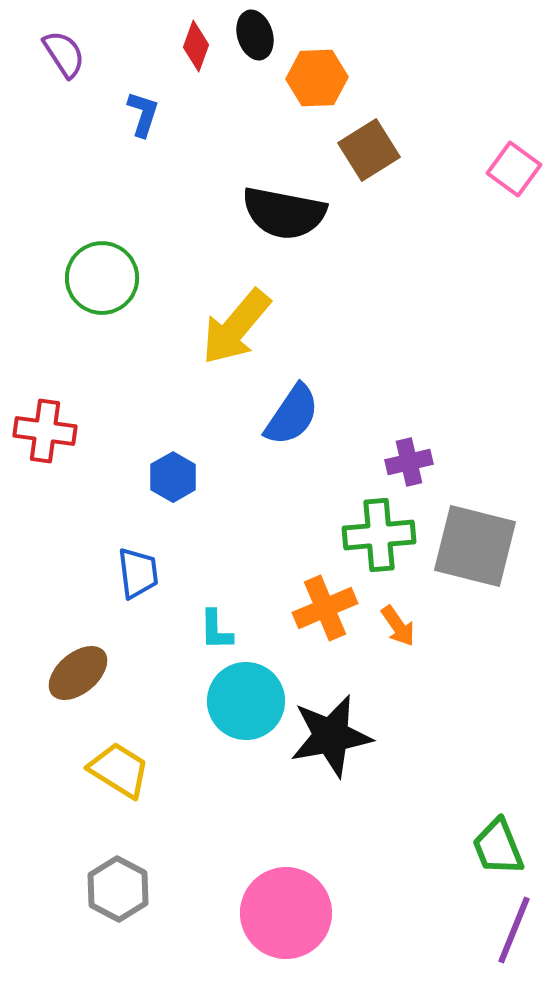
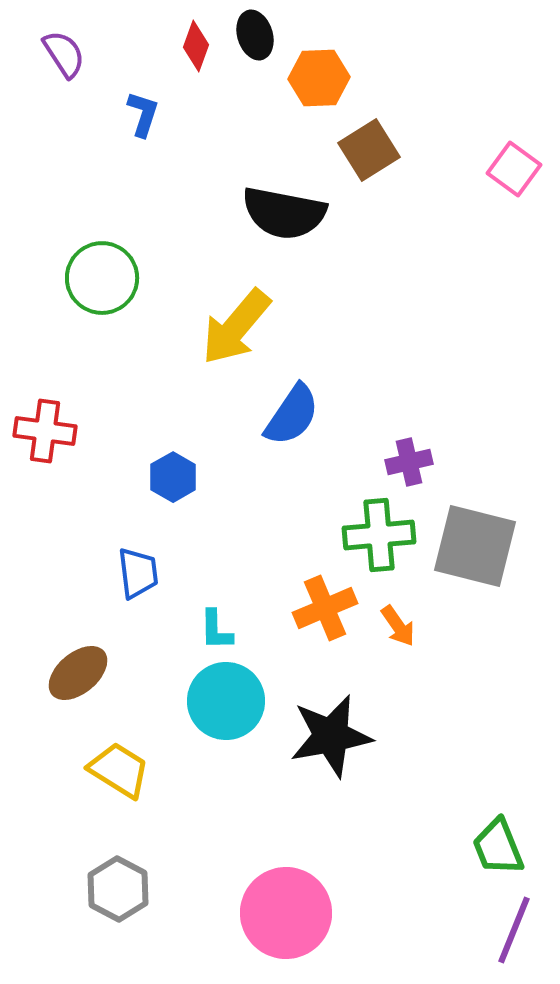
orange hexagon: moved 2 px right
cyan circle: moved 20 px left
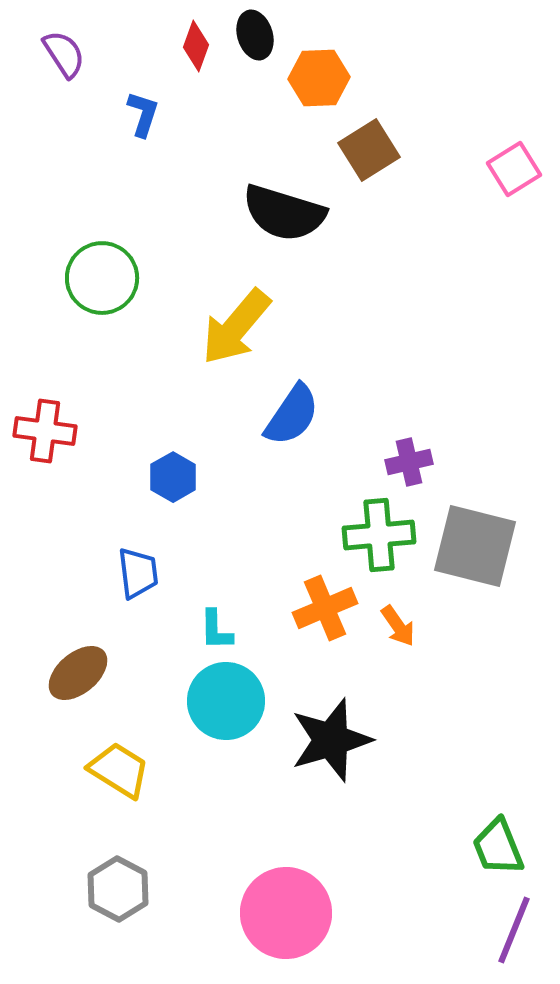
pink square: rotated 22 degrees clockwise
black semicircle: rotated 6 degrees clockwise
black star: moved 4 px down; rotated 6 degrees counterclockwise
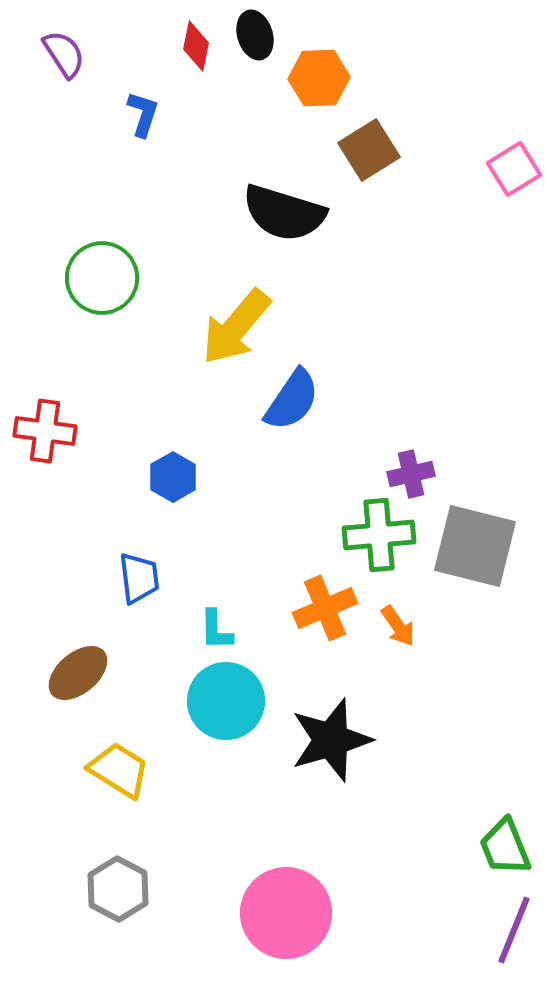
red diamond: rotated 9 degrees counterclockwise
blue semicircle: moved 15 px up
purple cross: moved 2 px right, 12 px down
blue trapezoid: moved 1 px right, 5 px down
green trapezoid: moved 7 px right
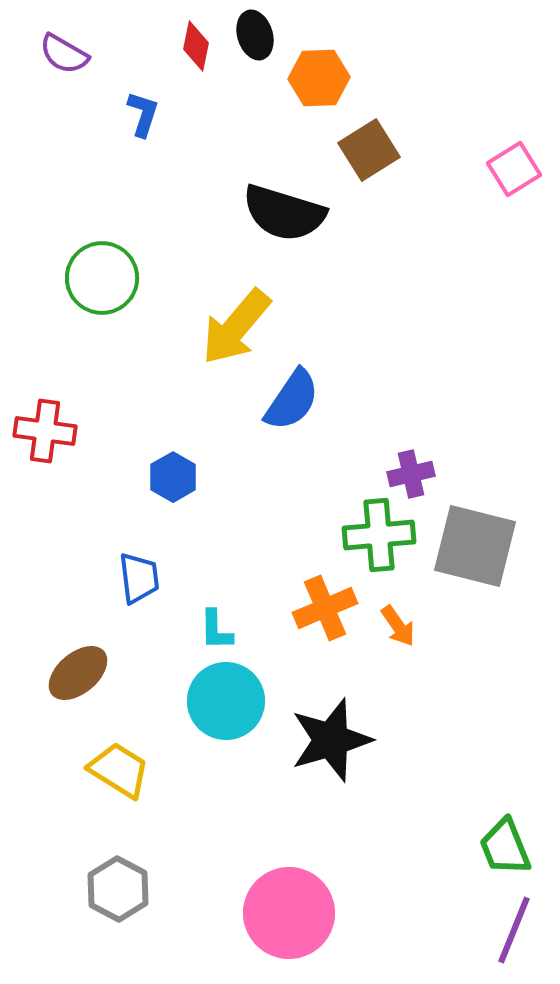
purple semicircle: rotated 153 degrees clockwise
pink circle: moved 3 px right
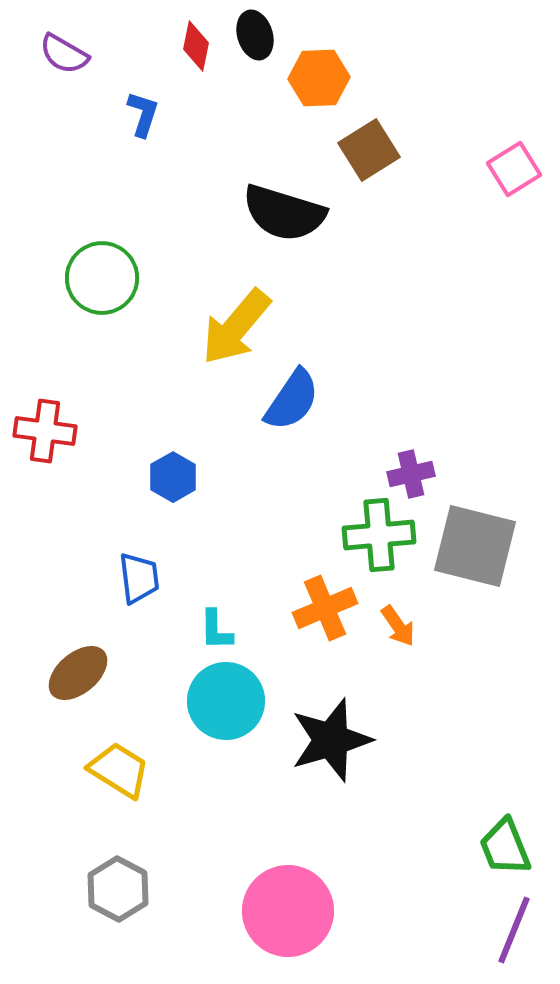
pink circle: moved 1 px left, 2 px up
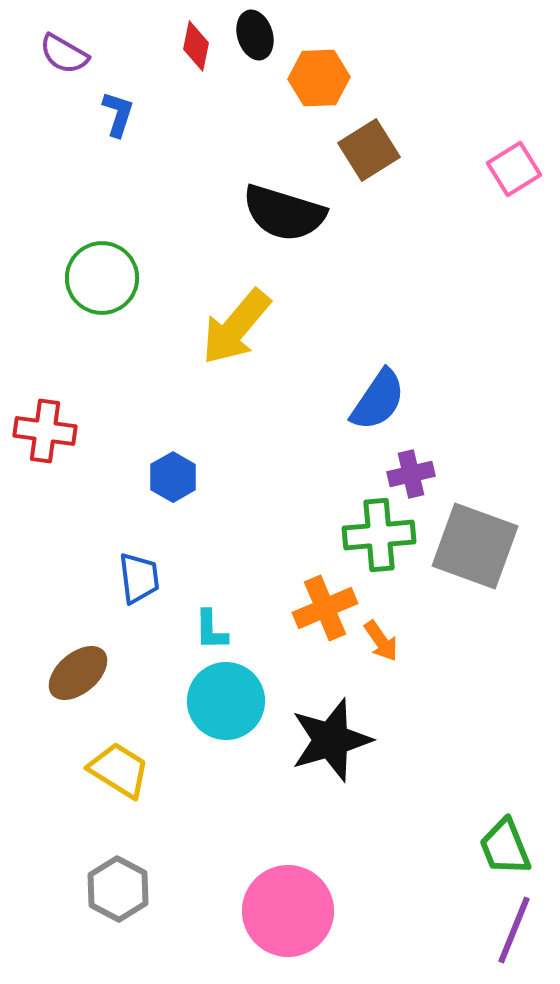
blue L-shape: moved 25 px left
blue semicircle: moved 86 px right
gray square: rotated 6 degrees clockwise
orange arrow: moved 17 px left, 15 px down
cyan L-shape: moved 5 px left
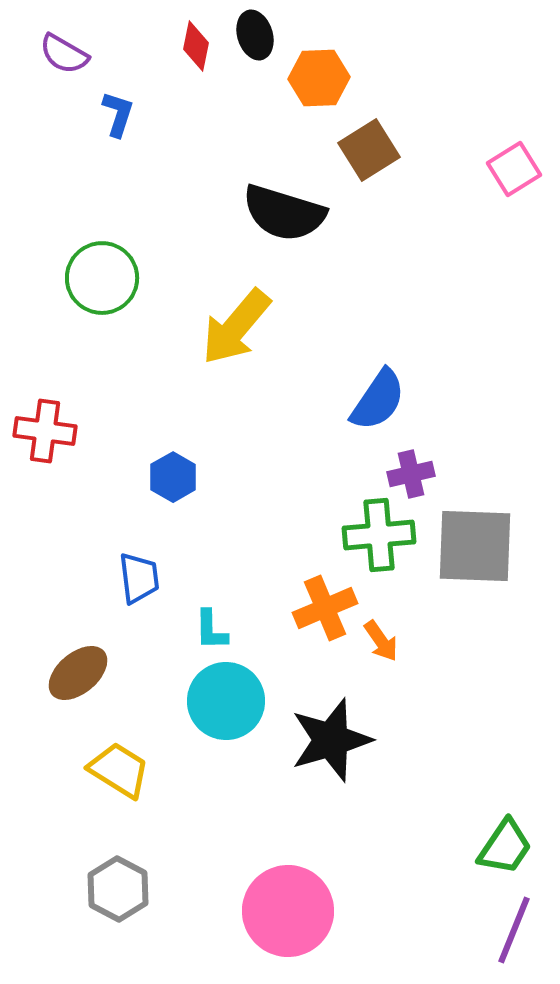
gray square: rotated 18 degrees counterclockwise
green trapezoid: rotated 124 degrees counterclockwise
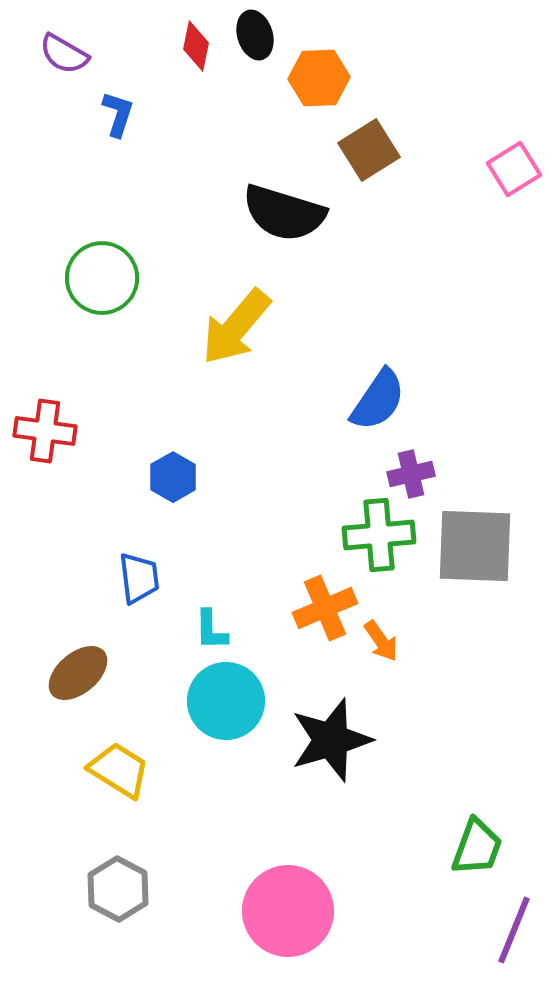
green trapezoid: moved 28 px left; rotated 14 degrees counterclockwise
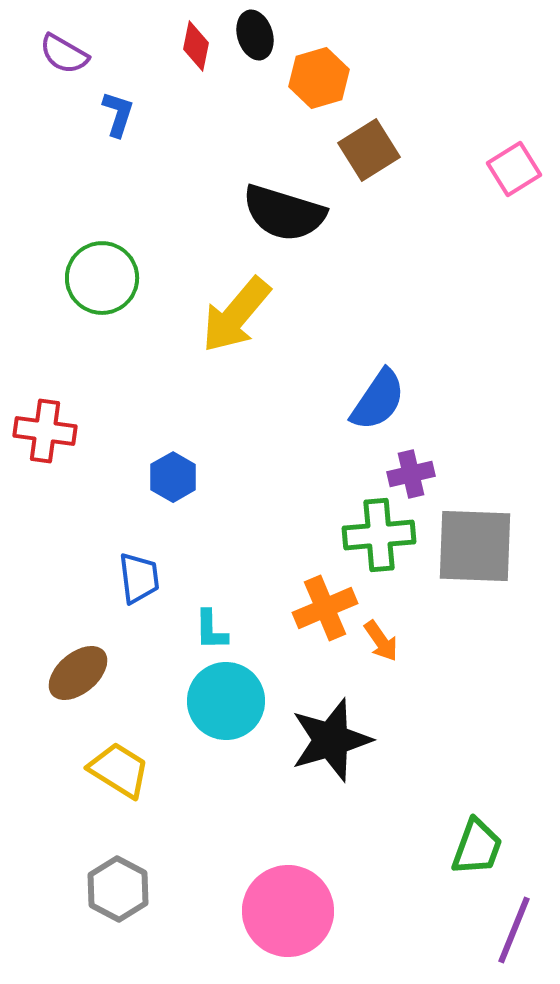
orange hexagon: rotated 14 degrees counterclockwise
yellow arrow: moved 12 px up
